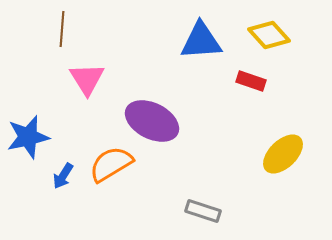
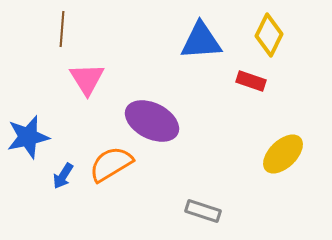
yellow diamond: rotated 69 degrees clockwise
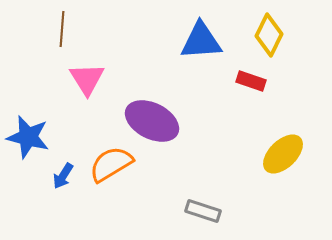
blue star: rotated 27 degrees clockwise
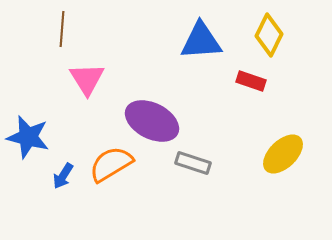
gray rectangle: moved 10 px left, 48 px up
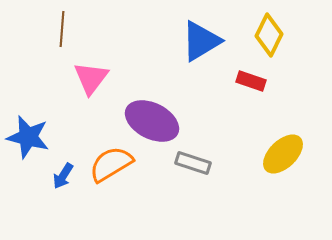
blue triangle: rotated 27 degrees counterclockwise
pink triangle: moved 4 px right, 1 px up; rotated 9 degrees clockwise
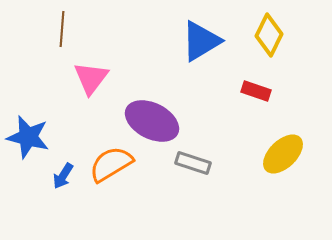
red rectangle: moved 5 px right, 10 px down
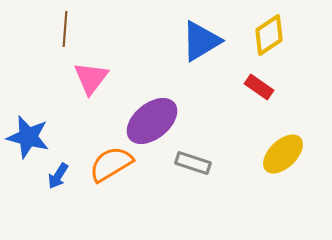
brown line: moved 3 px right
yellow diamond: rotated 30 degrees clockwise
red rectangle: moved 3 px right, 4 px up; rotated 16 degrees clockwise
purple ellipse: rotated 66 degrees counterclockwise
blue arrow: moved 5 px left
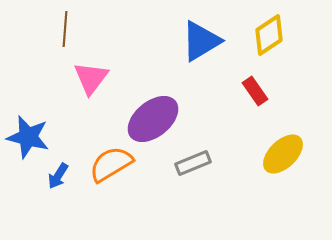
red rectangle: moved 4 px left, 4 px down; rotated 20 degrees clockwise
purple ellipse: moved 1 px right, 2 px up
gray rectangle: rotated 40 degrees counterclockwise
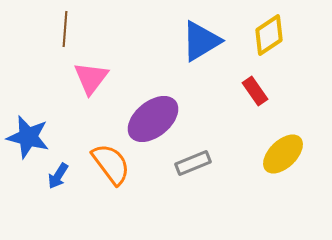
orange semicircle: rotated 84 degrees clockwise
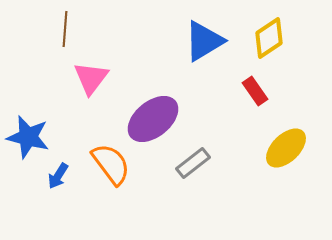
yellow diamond: moved 3 px down
blue triangle: moved 3 px right
yellow ellipse: moved 3 px right, 6 px up
gray rectangle: rotated 16 degrees counterclockwise
